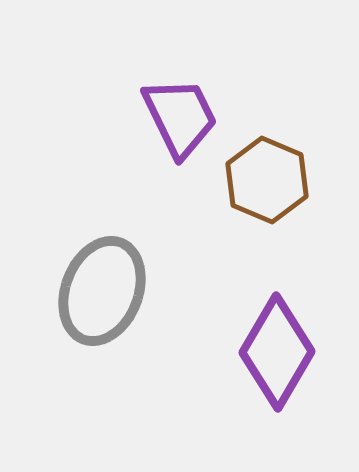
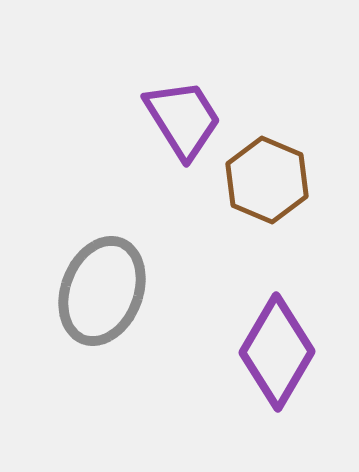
purple trapezoid: moved 3 px right, 2 px down; rotated 6 degrees counterclockwise
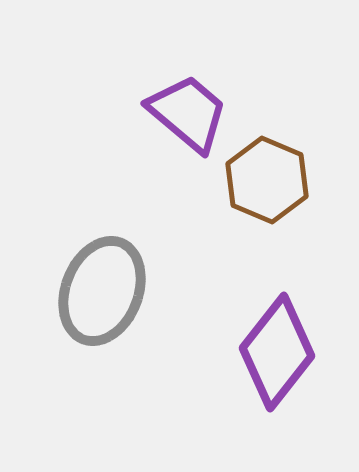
purple trapezoid: moved 5 px right, 6 px up; rotated 18 degrees counterclockwise
purple diamond: rotated 8 degrees clockwise
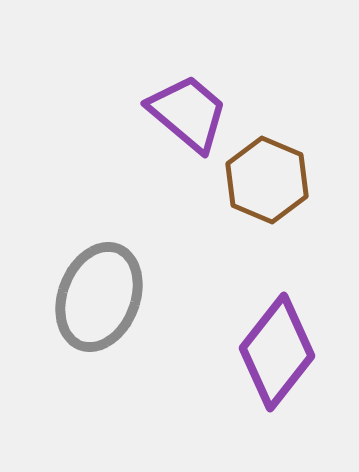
gray ellipse: moved 3 px left, 6 px down
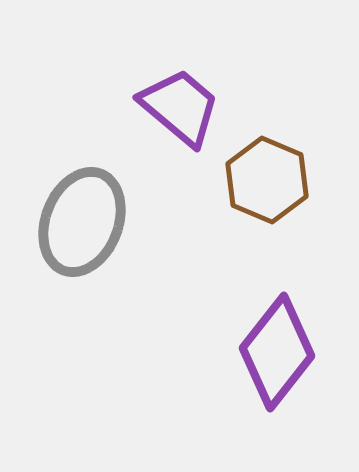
purple trapezoid: moved 8 px left, 6 px up
gray ellipse: moved 17 px left, 75 px up
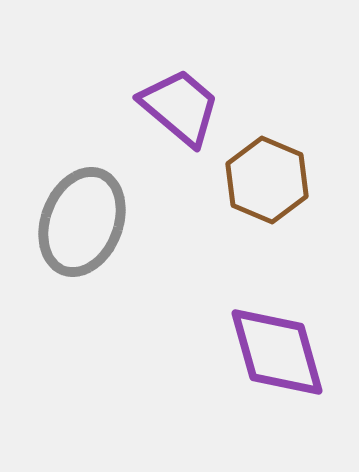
purple diamond: rotated 54 degrees counterclockwise
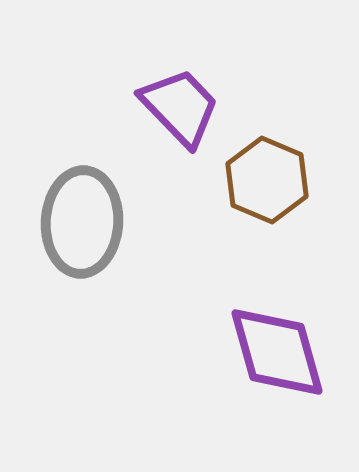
purple trapezoid: rotated 6 degrees clockwise
gray ellipse: rotated 18 degrees counterclockwise
